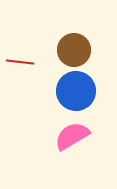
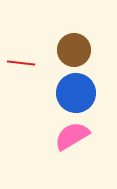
red line: moved 1 px right, 1 px down
blue circle: moved 2 px down
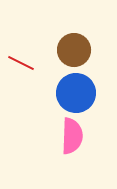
red line: rotated 20 degrees clockwise
pink semicircle: rotated 123 degrees clockwise
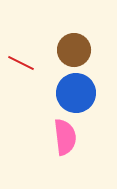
pink semicircle: moved 7 px left, 1 px down; rotated 9 degrees counterclockwise
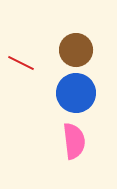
brown circle: moved 2 px right
pink semicircle: moved 9 px right, 4 px down
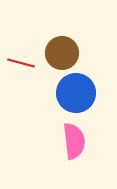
brown circle: moved 14 px left, 3 px down
red line: rotated 12 degrees counterclockwise
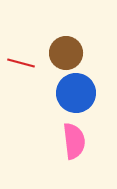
brown circle: moved 4 px right
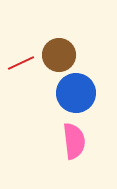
brown circle: moved 7 px left, 2 px down
red line: rotated 40 degrees counterclockwise
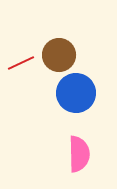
pink semicircle: moved 5 px right, 13 px down; rotated 6 degrees clockwise
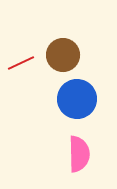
brown circle: moved 4 px right
blue circle: moved 1 px right, 6 px down
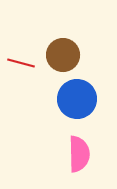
red line: rotated 40 degrees clockwise
